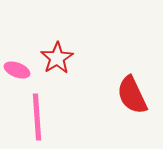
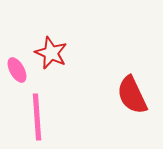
red star: moved 6 px left, 5 px up; rotated 16 degrees counterclockwise
pink ellipse: rotated 40 degrees clockwise
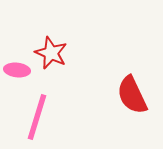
pink ellipse: rotated 55 degrees counterclockwise
pink line: rotated 21 degrees clockwise
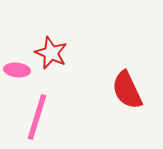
red semicircle: moved 5 px left, 5 px up
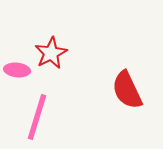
red star: rotated 20 degrees clockwise
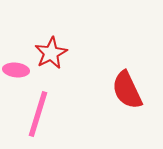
pink ellipse: moved 1 px left
pink line: moved 1 px right, 3 px up
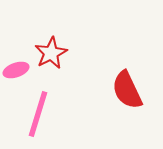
pink ellipse: rotated 25 degrees counterclockwise
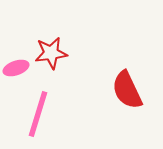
red star: rotated 20 degrees clockwise
pink ellipse: moved 2 px up
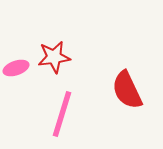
red star: moved 3 px right, 4 px down
pink line: moved 24 px right
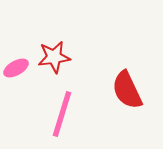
pink ellipse: rotated 10 degrees counterclockwise
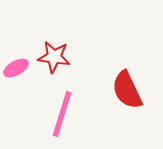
red star: rotated 16 degrees clockwise
